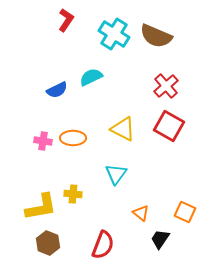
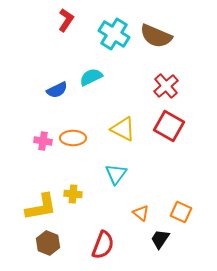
orange square: moved 4 px left
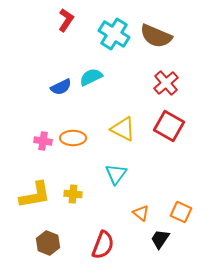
red cross: moved 3 px up
blue semicircle: moved 4 px right, 3 px up
yellow L-shape: moved 6 px left, 12 px up
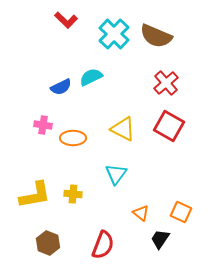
red L-shape: rotated 100 degrees clockwise
cyan cross: rotated 12 degrees clockwise
pink cross: moved 16 px up
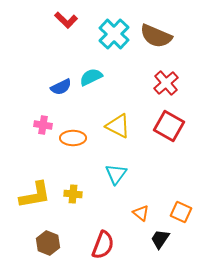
yellow triangle: moved 5 px left, 3 px up
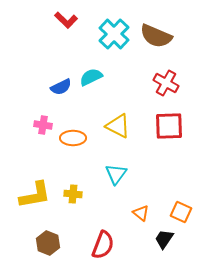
red cross: rotated 20 degrees counterclockwise
red square: rotated 32 degrees counterclockwise
black trapezoid: moved 4 px right
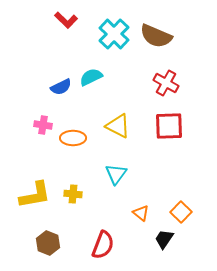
orange square: rotated 20 degrees clockwise
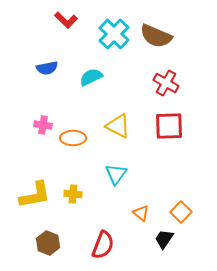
blue semicircle: moved 14 px left, 19 px up; rotated 15 degrees clockwise
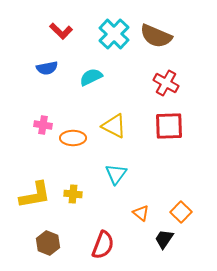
red L-shape: moved 5 px left, 11 px down
yellow triangle: moved 4 px left
